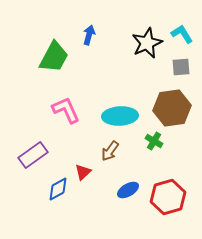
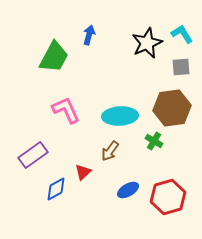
blue diamond: moved 2 px left
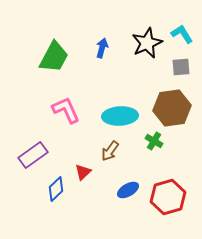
blue arrow: moved 13 px right, 13 px down
blue diamond: rotated 15 degrees counterclockwise
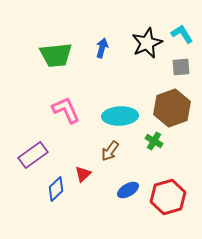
green trapezoid: moved 2 px right, 2 px up; rotated 56 degrees clockwise
brown hexagon: rotated 12 degrees counterclockwise
red triangle: moved 2 px down
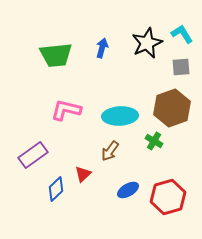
pink L-shape: rotated 52 degrees counterclockwise
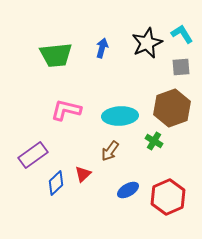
blue diamond: moved 6 px up
red hexagon: rotated 8 degrees counterclockwise
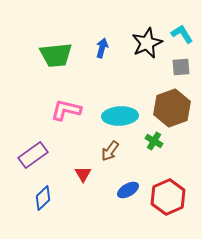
red triangle: rotated 18 degrees counterclockwise
blue diamond: moved 13 px left, 15 px down
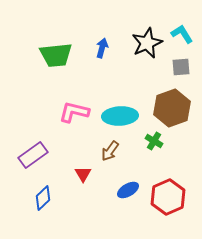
pink L-shape: moved 8 px right, 2 px down
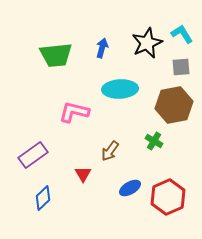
brown hexagon: moved 2 px right, 3 px up; rotated 9 degrees clockwise
cyan ellipse: moved 27 px up
blue ellipse: moved 2 px right, 2 px up
